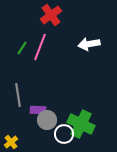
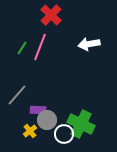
red cross: rotated 10 degrees counterclockwise
gray line: moved 1 px left; rotated 50 degrees clockwise
yellow cross: moved 19 px right, 11 px up
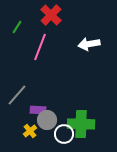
green line: moved 5 px left, 21 px up
green cross: rotated 24 degrees counterclockwise
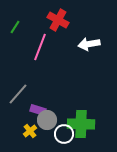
red cross: moved 7 px right, 5 px down; rotated 15 degrees counterclockwise
green line: moved 2 px left
gray line: moved 1 px right, 1 px up
purple rectangle: rotated 14 degrees clockwise
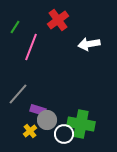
red cross: rotated 25 degrees clockwise
pink line: moved 9 px left
green cross: rotated 8 degrees clockwise
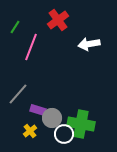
gray circle: moved 5 px right, 2 px up
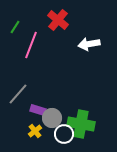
red cross: rotated 15 degrees counterclockwise
pink line: moved 2 px up
yellow cross: moved 5 px right
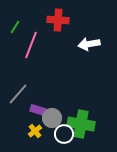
red cross: rotated 35 degrees counterclockwise
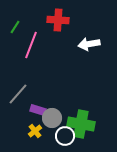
white circle: moved 1 px right, 2 px down
